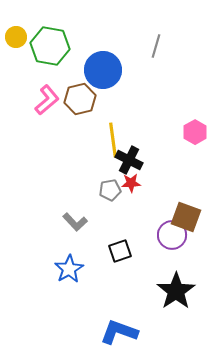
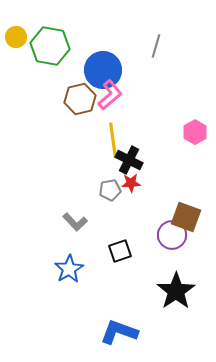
pink L-shape: moved 63 px right, 5 px up
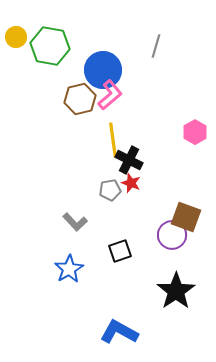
red star: rotated 24 degrees clockwise
blue L-shape: rotated 9 degrees clockwise
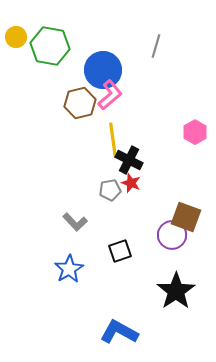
brown hexagon: moved 4 px down
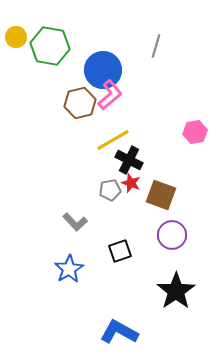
pink hexagon: rotated 20 degrees clockwise
yellow line: rotated 68 degrees clockwise
brown square: moved 25 px left, 22 px up
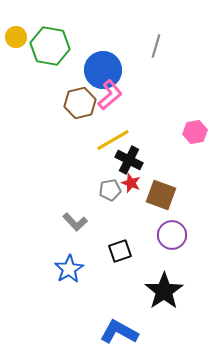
black star: moved 12 px left
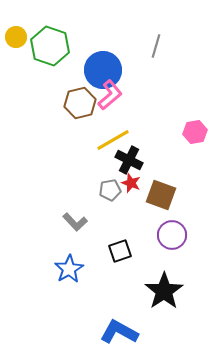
green hexagon: rotated 9 degrees clockwise
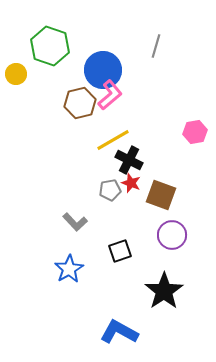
yellow circle: moved 37 px down
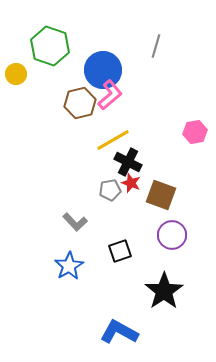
black cross: moved 1 px left, 2 px down
blue star: moved 3 px up
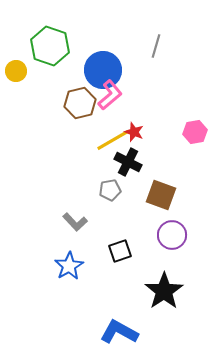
yellow circle: moved 3 px up
red star: moved 3 px right, 51 px up
